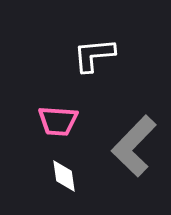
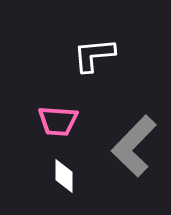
white diamond: rotated 8 degrees clockwise
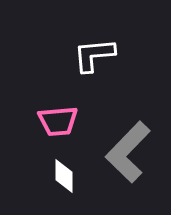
pink trapezoid: rotated 9 degrees counterclockwise
gray L-shape: moved 6 px left, 6 px down
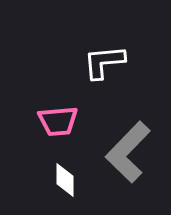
white L-shape: moved 10 px right, 7 px down
white diamond: moved 1 px right, 4 px down
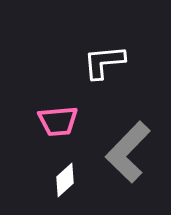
white diamond: rotated 48 degrees clockwise
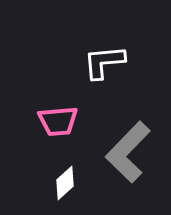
white diamond: moved 3 px down
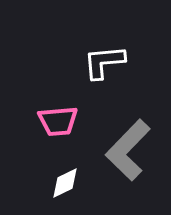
gray L-shape: moved 2 px up
white diamond: rotated 16 degrees clockwise
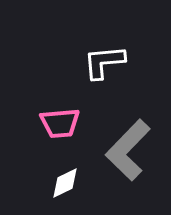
pink trapezoid: moved 2 px right, 2 px down
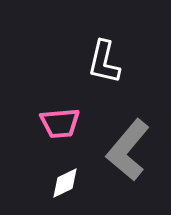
white L-shape: rotated 72 degrees counterclockwise
gray L-shape: rotated 4 degrees counterclockwise
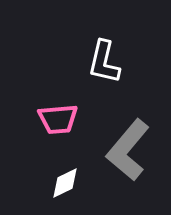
pink trapezoid: moved 2 px left, 4 px up
